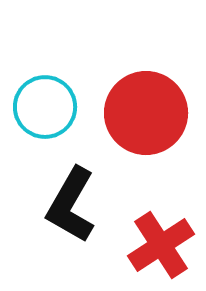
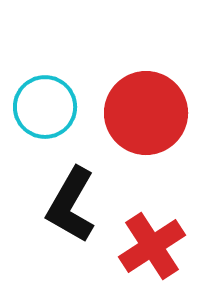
red cross: moved 9 px left, 1 px down
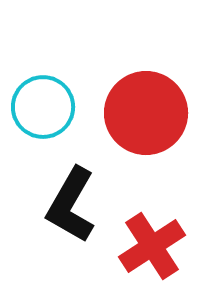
cyan circle: moved 2 px left
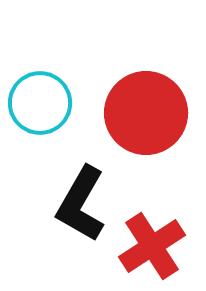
cyan circle: moved 3 px left, 4 px up
black L-shape: moved 10 px right, 1 px up
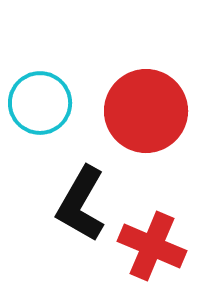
red circle: moved 2 px up
red cross: rotated 34 degrees counterclockwise
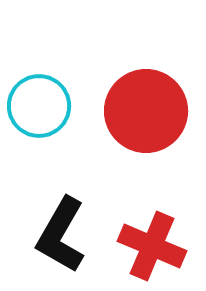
cyan circle: moved 1 px left, 3 px down
black L-shape: moved 20 px left, 31 px down
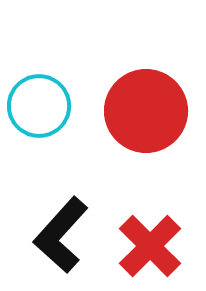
black L-shape: rotated 12 degrees clockwise
red cross: moved 2 px left; rotated 22 degrees clockwise
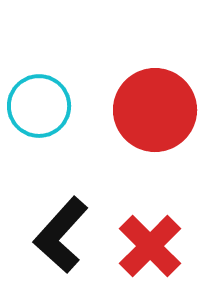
red circle: moved 9 px right, 1 px up
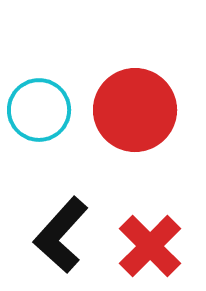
cyan circle: moved 4 px down
red circle: moved 20 px left
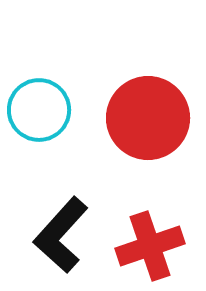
red circle: moved 13 px right, 8 px down
red cross: rotated 26 degrees clockwise
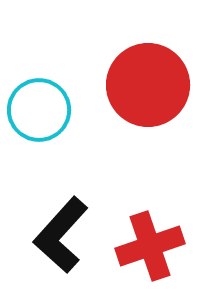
red circle: moved 33 px up
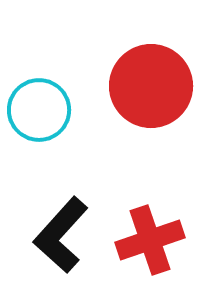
red circle: moved 3 px right, 1 px down
red cross: moved 6 px up
